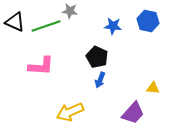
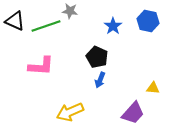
black triangle: moved 1 px up
blue star: rotated 30 degrees clockwise
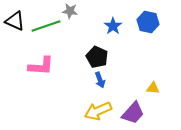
blue hexagon: moved 1 px down
blue arrow: rotated 42 degrees counterclockwise
yellow arrow: moved 28 px right, 1 px up
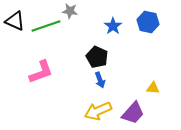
pink L-shape: moved 6 px down; rotated 24 degrees counterclockwise
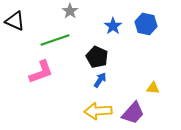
gray star: rotated 28 degrees clockwise
blue hexagon: moved 2 px left, 2 px down
green line: moved 9 px right, 14 px down
blue arrow: rotated 126 degrees counterclockwise
yellow arrow: rotated 20 degrees clockwise
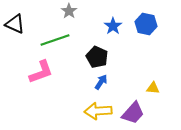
gray star: moved 1 px left
black triangle: moved 3 px down
blue arrow: moved 1 px right, 2 px down
